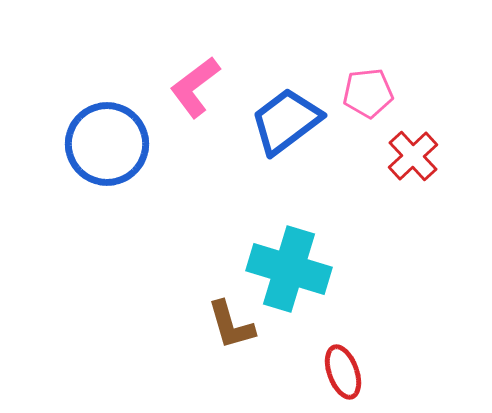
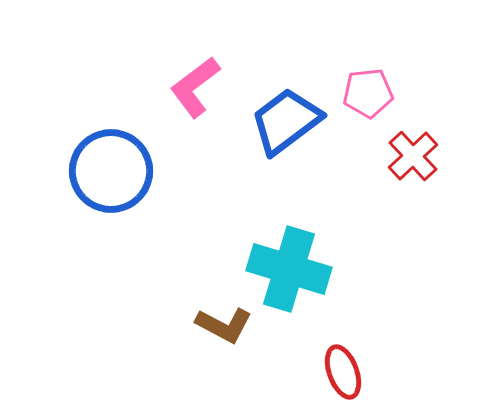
blue circle: moved 4 px right, 27 px down
brown L-shape: moved 7 px left; rotated 46 degrees counterclockwise
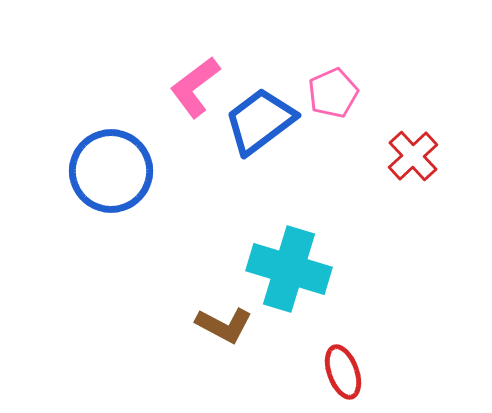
pink pentagon: moved 35 px left; rotated 18 degrees counterclockwise
blue trapezoid: moved 26 px left
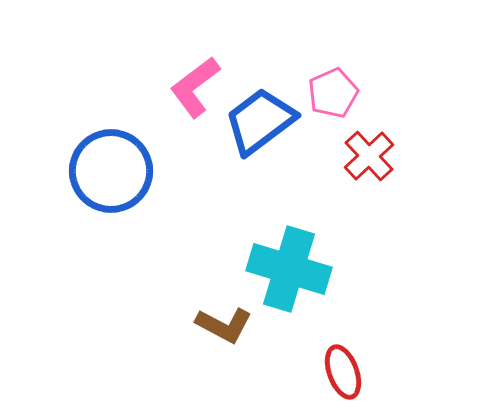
red cross: moved 44 px left
